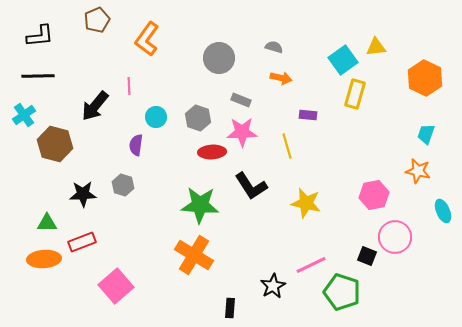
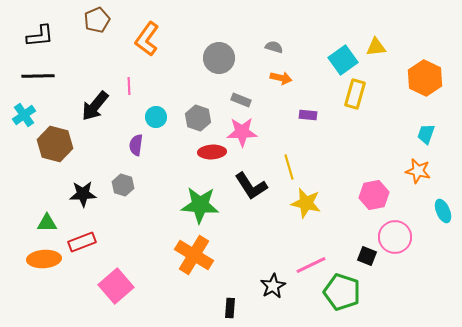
yellow line at (287, 146): moved 2 px right, 21 px down
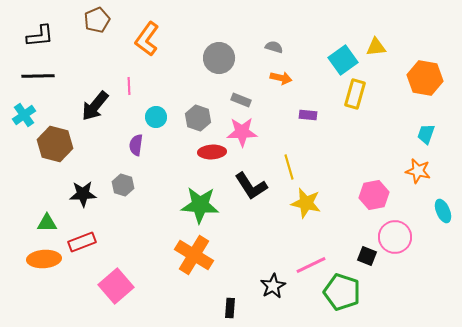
orange hexagon at (425, 78): rotated 16 degrees counterclockwise
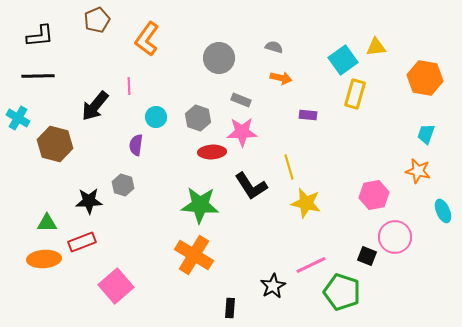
cyan cross at (24, 115): moved 6 px left, 3 px down; rotated 25 degrees counterclockwise
black star at (83, 194): moved 6 px right, 7 px down
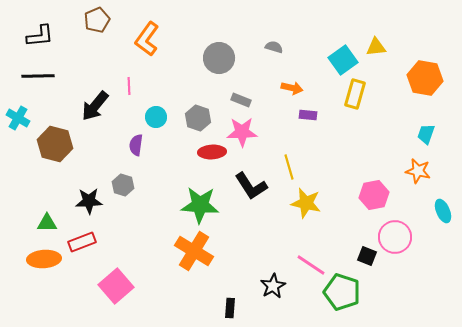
orange arrow at (281, 78): moved 11 px right, 10 px down
orange cross at (194, 255): moved 4 px up
pink line at (311, 265): rotated 60 degrees clockwise
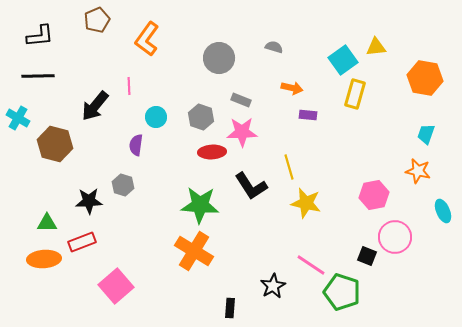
gray hexagon at (198, 118): moved 3 px right, 1 px up
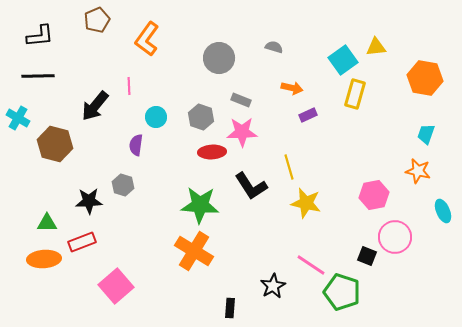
purple rectangle at (308, 115): rotated 30 degrees counterclockwise
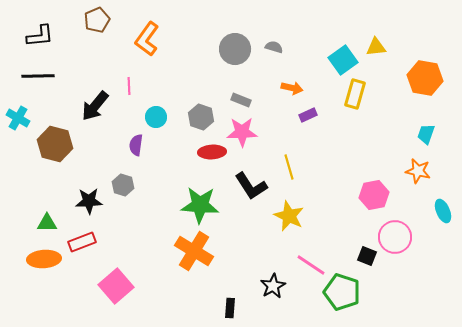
gray circle at (219, 58): moved 16 px right, 9 px up
yellow star at (306, 203): moved 17 px left, 13 px down; rotated 12 degrees clockwise
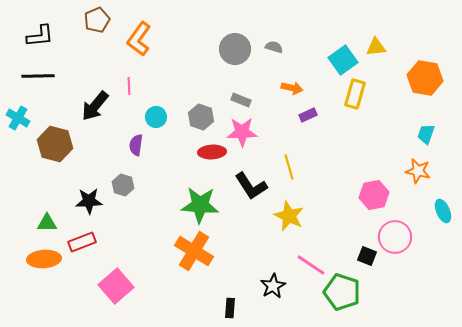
orange L-shape at (147, 39): moved 8 px left
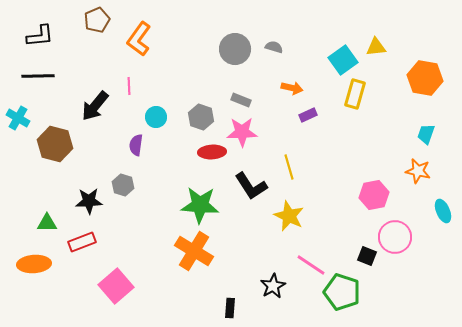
orange ellipse at (44, 259): moved 10 px left, 5 px down
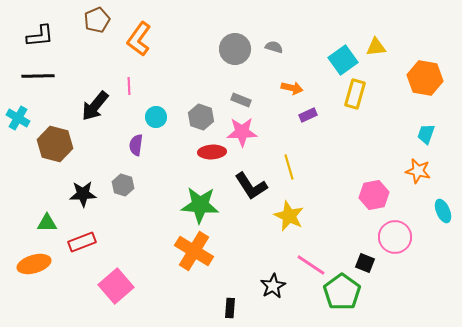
black star at (89, 201): moved 6 px left, 7 px up
black square at (367, 256): moved 2 px left, 7 px down
orange ellipse at (34, 264): rotated 12 degrees counterclockwise
green pentagon at (342, 292): rotated 18 degrees clockwise
